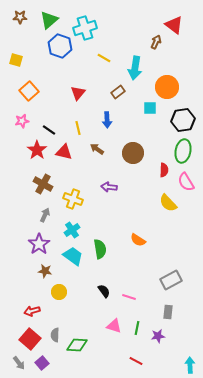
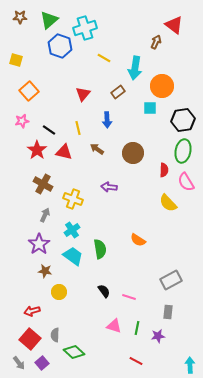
orange circle at (167, 87): moved 5 px left, 1 px up
red triangle at (78, 93): moved 5 px right, 1 px down
green diamond at (77, 345): moved 3 px left, 7 px down; rotated 40 degrees clockwise
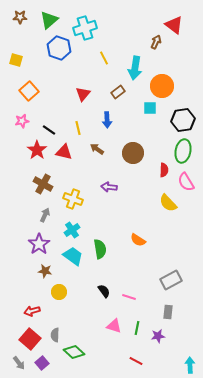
blue hexagon at (60, 46): moved 1 px left, 2 px down
yellow line at (104, 58): rotated 32 degrees clockwise
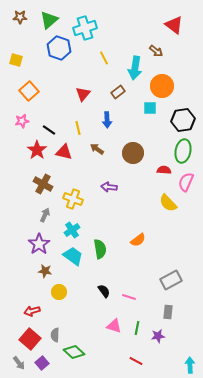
brown arrow at (156, 42): moved 9 px down; rotated 104 degrees clockwise
red semicircle at (164, 170): rotated 88 degrees counterclockwise
pink semicircle at (186, 182): rotated 54 degrees clockwise
orange semicircle at (138, 240): rotated 70 degrees counterclockwise
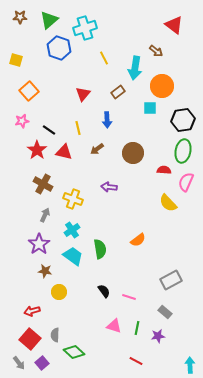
brown arrow at (97, 149): rotated 72 degrees counterclockwise
gray rectangle at (168, 312): moved 3 px left; rotated 56 degrees counterclockwise
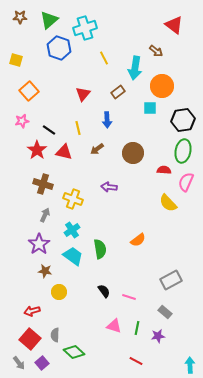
brown cross at (43, 184): rotated 12 degrees counterclockwise
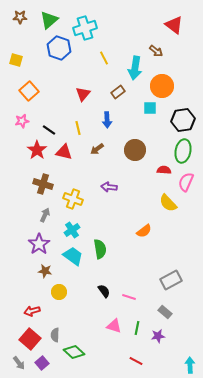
brown circle at (133, 153): moved 2 px right, 3 px up
orange semicircle at (138, 240): moved 6 px right, 9 px up
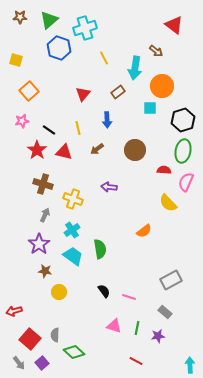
black hexagon at (183, 120): rotated 10 degrees counterclockwise
red arrow at (32, 311): moved 18 px left
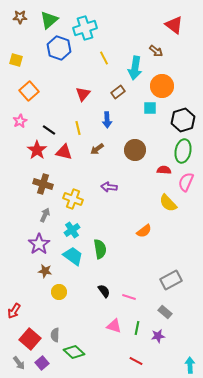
pink star at (22, 121): moved 2 px left; rotated 16 degrees counterclockwise
red arrow at (14, 311): rotated 42 degrees counterclockwise
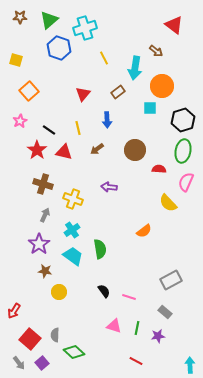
red semicircle at (164, 170): moved 5 px left, 1 px up
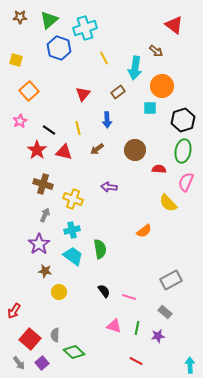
cyan cross at (72, 230): rotated 21 degrees clockwise
